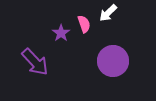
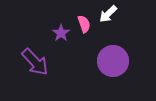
white arrow: moved 1 px down
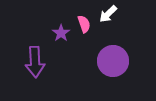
purple arrow: rotated 40 degrees clockwise
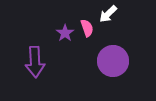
pink semicircle: moved 3 px right, 4 px down
purple star: moved 4 px right
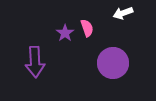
white arrow: moved 15 px right, 1 px up; rotated 24 degrees clockwise
purple circle: moved 2 px down
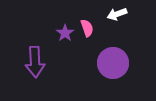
white arrow: moved 6 px left, 1 px down
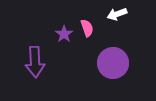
purple star: moved 1 px left, 1 px down
